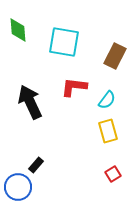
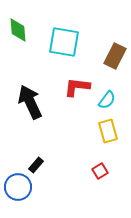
red L-shape: moved 3 px right
red square: moved 13 px left, 3 px up
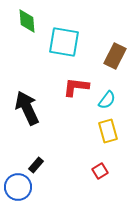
green diamond: moved 9 px right, 9 px up
red L-shape: moved 1 px left
black arrow: moved 3 px left, 6 px down
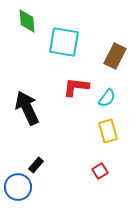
cyan semicircle: moved 2 px up
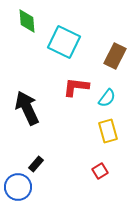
cyan square: rotated 16 degrees clockwise
black rectangle: moved 1 px up
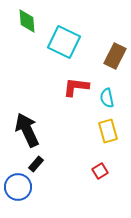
cyan semicircle: rotated 132 degrees clockwise
black arrow: moved 22 px down
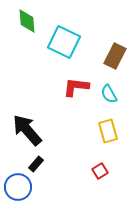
cyan semicircle: moved 2 px right, 4 px up; rotated 18 degrees counterclockwise
black arrow: rotated 16 degrees counterclockwise
